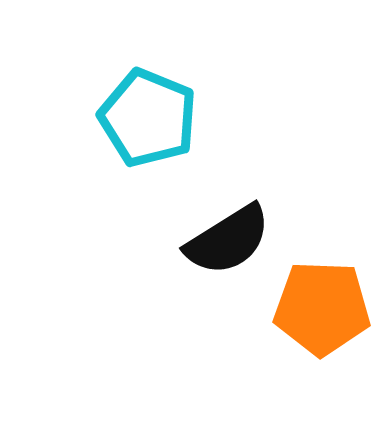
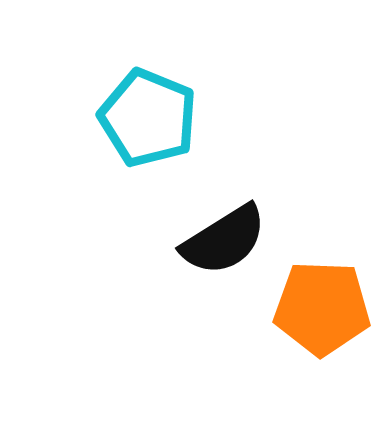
black semicircle: moved 4 px left
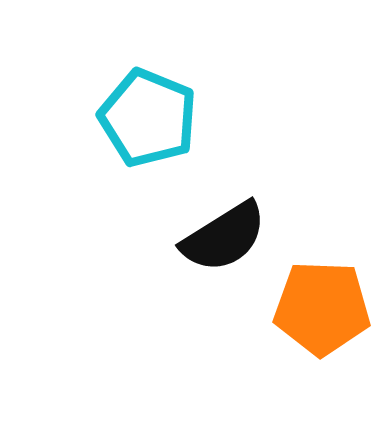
black semicircle: moved 3 px up
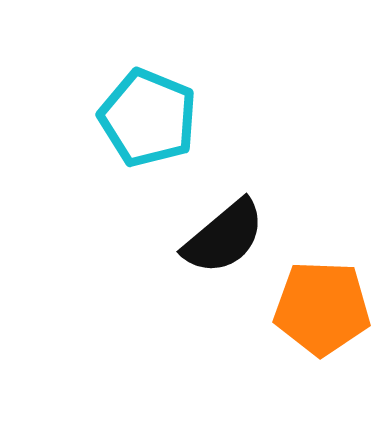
black semicircle: rotated 8 degrees counterclockwise
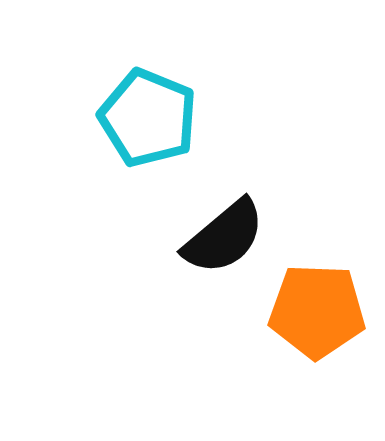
orange pentagon: moved 5 px left, 3 px down
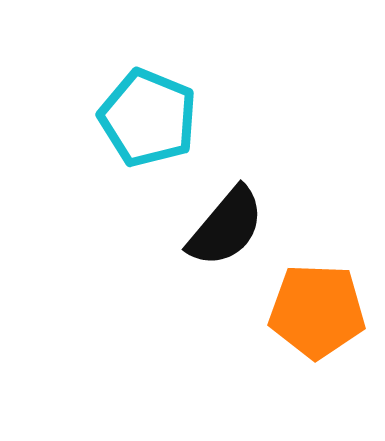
black semicircle: moved 2 px right, 10 px up; rotated 10 degrees counterclockwise
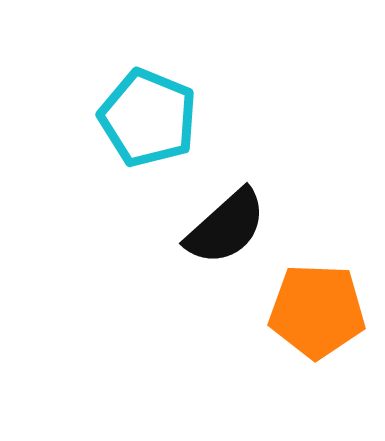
black semicircle: rotated 8 degrees clockwise
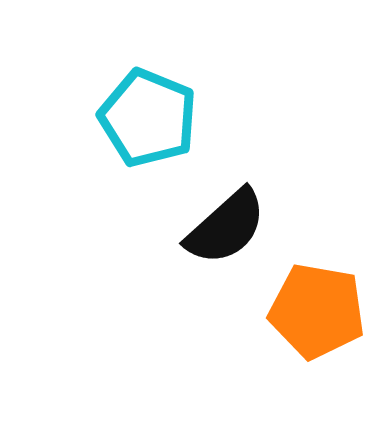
orange pentagon: rotated 8 degrees clockwise
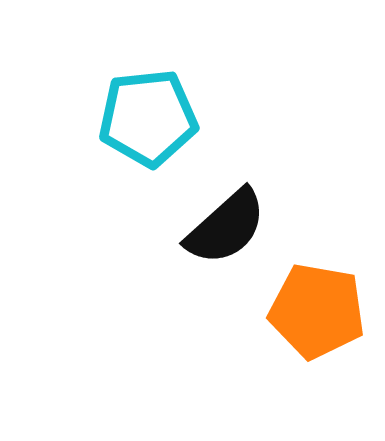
cyan pentagon: rotated 28 degrees counterclockwise
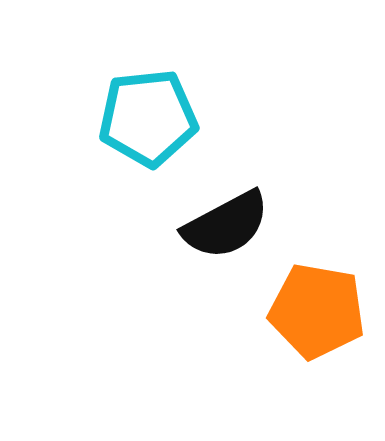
black semicircle: moved 2 px up; rotated 14 degrees clockwise
